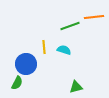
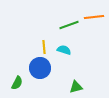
green line: moved 1 px left, 1 px up
blue circle: moved 14 px right, 4 px down
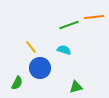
yellow line: moved 13 px left; rotated 32 degrees counterclockwise
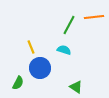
green line: rotated 42 degrees counterclockwise
yellow line: rotated 16 degrees clockwise
green semicircle: moved 1 px right
green triangle: rotated 48 degrees clockwise
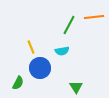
cyan semicircle: moved 2 px left, 1 px down; rotated 152 degrees clockwise
green triangle: rotated 24 degrees clockwise
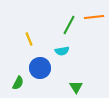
yellow line: moved 2 px left, 8 px up
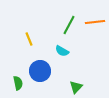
orange line: moved 1 px right, 5 px down
cyan semicircle: rotated 40 degrees clockwise
blue circle: moved 3 px down
green semicircle: rotated 40 degrees counterclockwise
green triangle: rotated 16 degrees clockwise
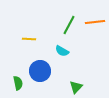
yellow line: rotated 64 degrees counterclockwise
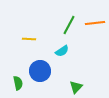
orange line: moved 1 px down
cyan semicircle: rotated 64 degrees counterclockwise
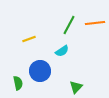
yellow line: rotated 24 degrees counterclockwise
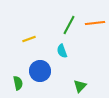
cyan semicircle: rotated 104 degrees clockwise
green triangle: moved 4 px right, 1 px up
